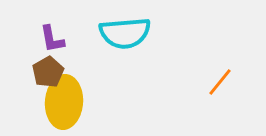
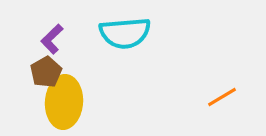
purple L-shape: rotated 56 degrees clockwise
brown pentagon: moved 2 px left
orange line: moved 2 px right, 15 px down; rotated 20 degrees clockwise
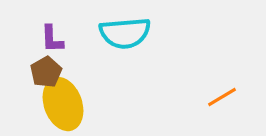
purple L-shape: rotated 48 degrees counterclockwise
yellow ellipse: moved 1 px left, 2 px down; rotated 24 degrees counterclockwise
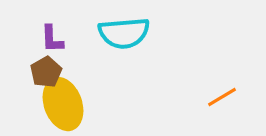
cyan semicircle: moved 1 px left
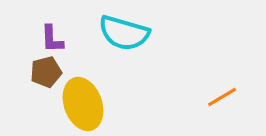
cyan semicircle: rotated 21 degrees clockwise
brown pentagon: rotated 16 degrees clockwise
yellow ellipse: moved 20 px right
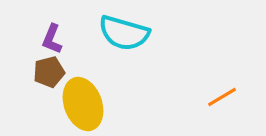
purple L-shape: rotated 24 degrees clockwise
brown pentagon: moved 3 px right
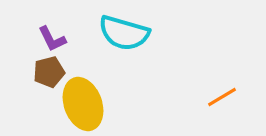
purple L-shape: rotated 48 degrees counterclockwise
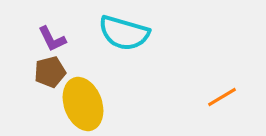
brown pentagon: moved 1 px right
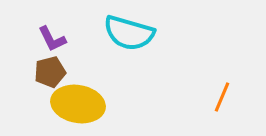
cyan semicircle: moved 5 px right
orange line: rotated 36 degrees counterclockwise
yellow ellipse: moved 5 px left; rotated 60 degrees counterclockwise
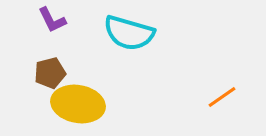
purple L-shape: moved 19 px up
brown pentagon: moved 1 px down
orange line: rotated 32 degrees clockwise
